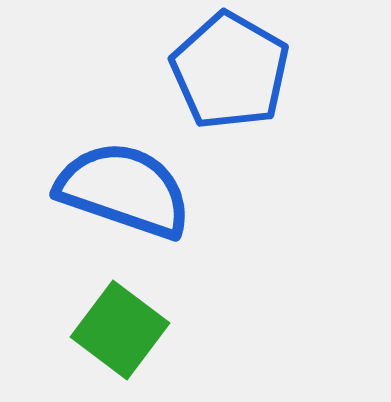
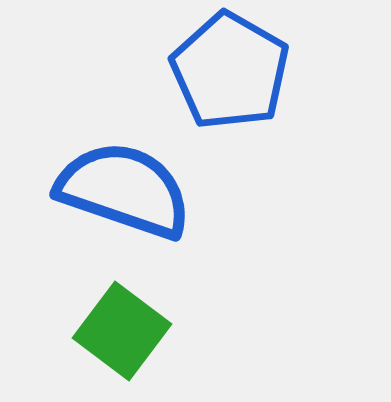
green square: moved 2 px right, 1 px down
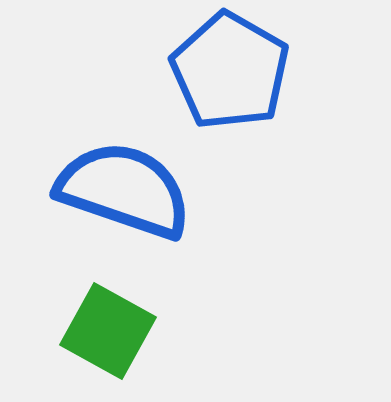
green square: moved 14 px left; rotated 8 degrees counterclockwise
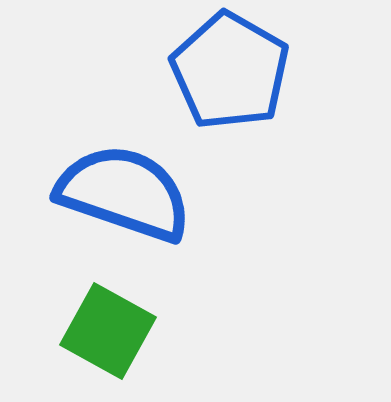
blue semicircle: moved 3 px down
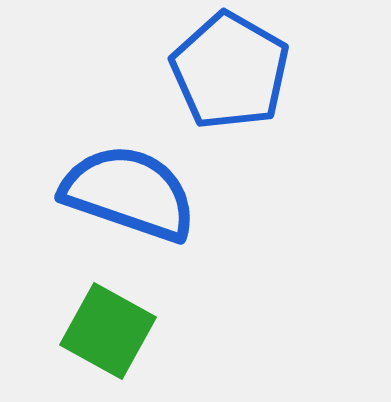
blue semicircle: moved 5 px right
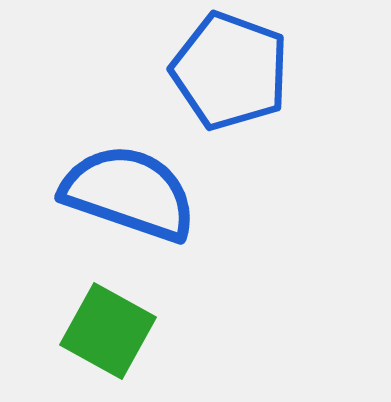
blue pentagon: rotated 10 degrees counterclockwise
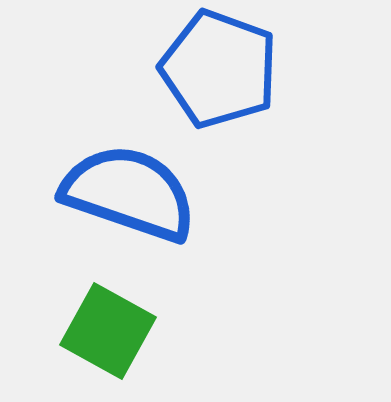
blue pentagon: moved 11 px left, 2 px up
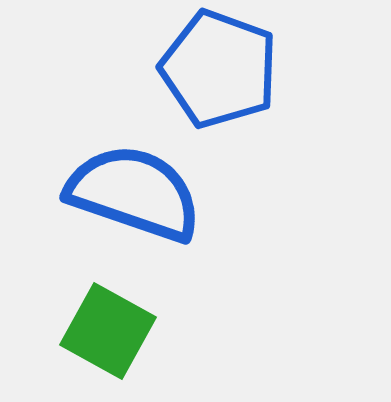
blue semicircle: moved 5 px right
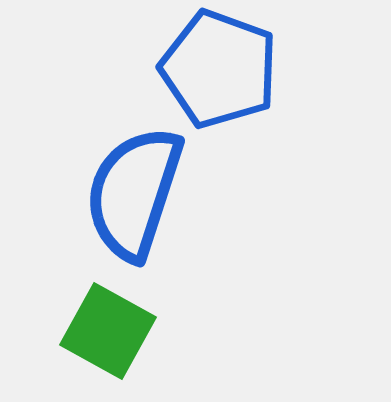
blue semicircle: rotated 91 degrees counterclockwise
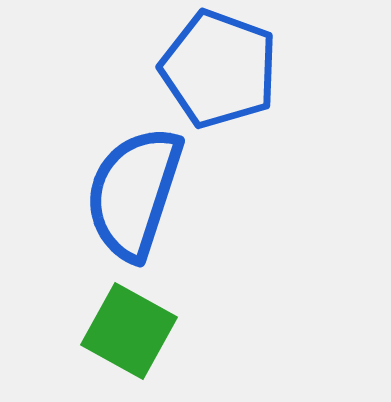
green square: moved 21 px right
